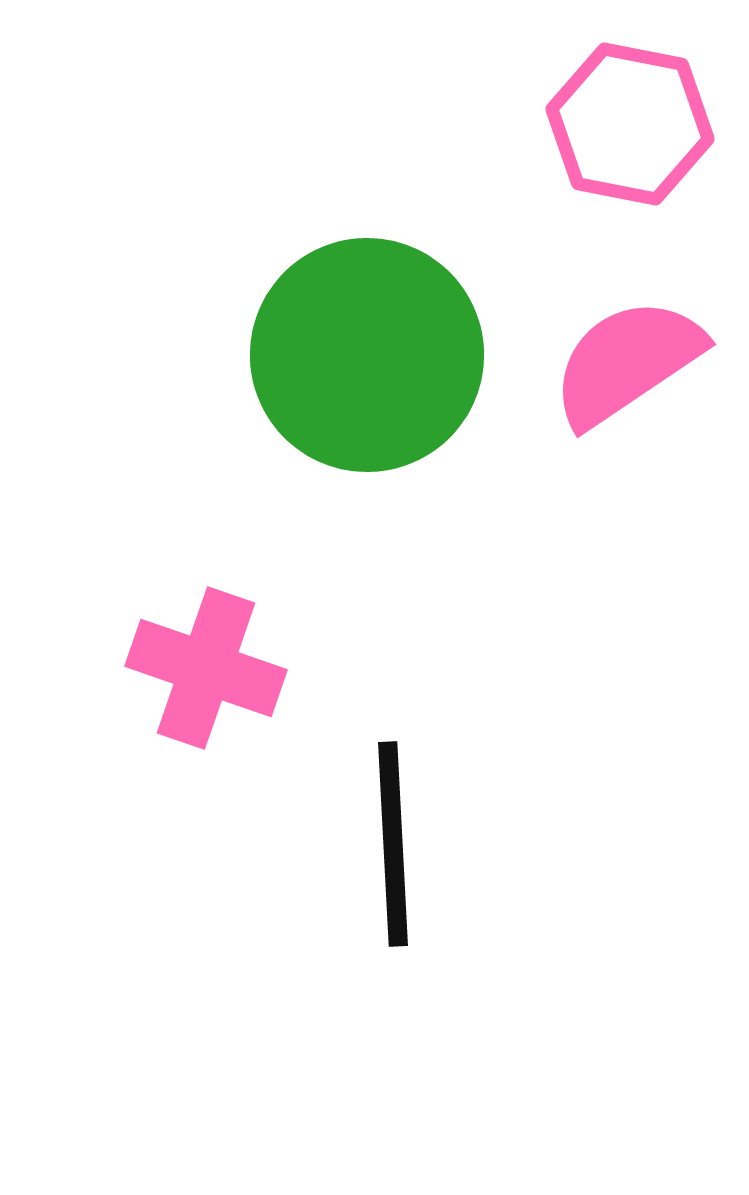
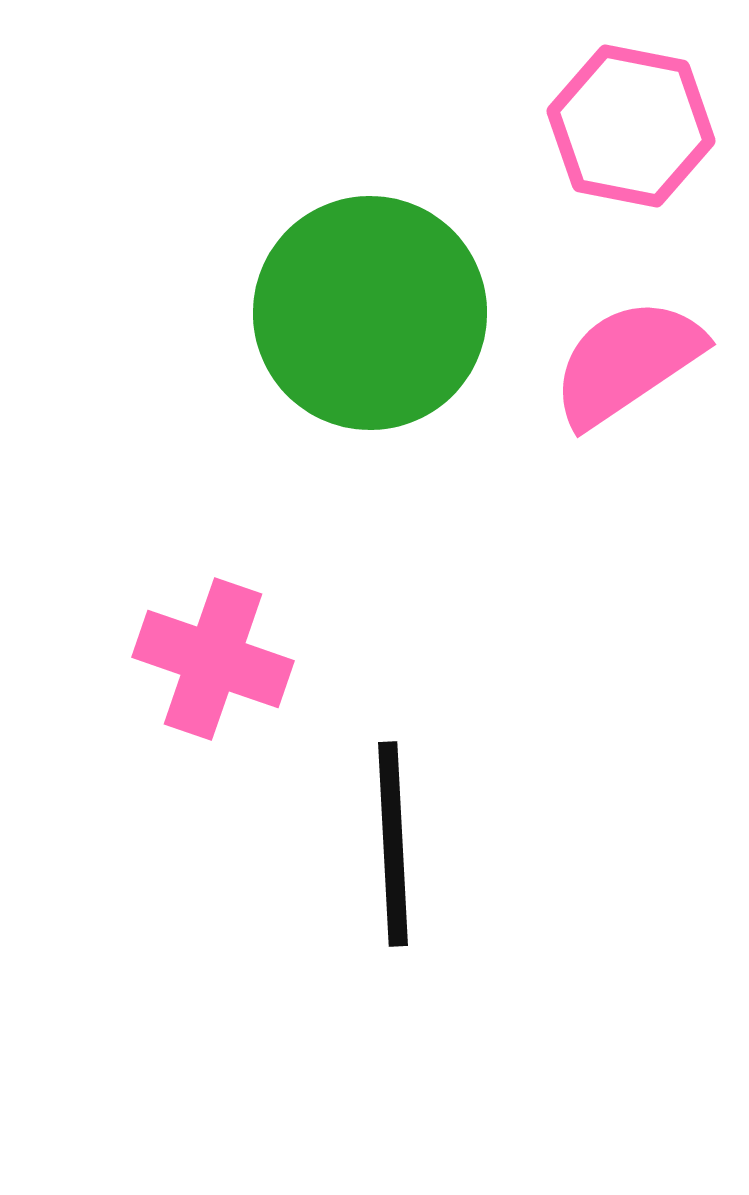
pink hexagon: moved 1 px right, 2 px down
green circle: moved 3 px right, 42 px up
pink cross: moved 7 px right, 9 px up
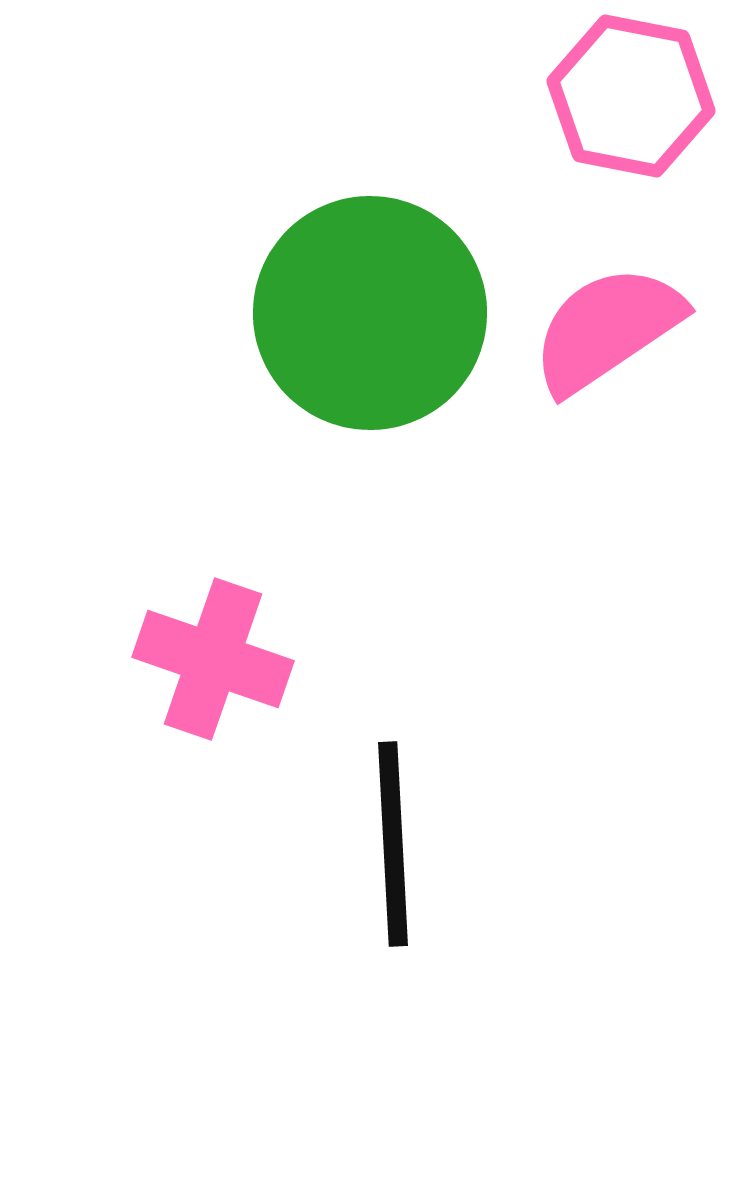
pink hexagon: moved 30 px up
pink semicircle: moved 20 px left, 33 px up
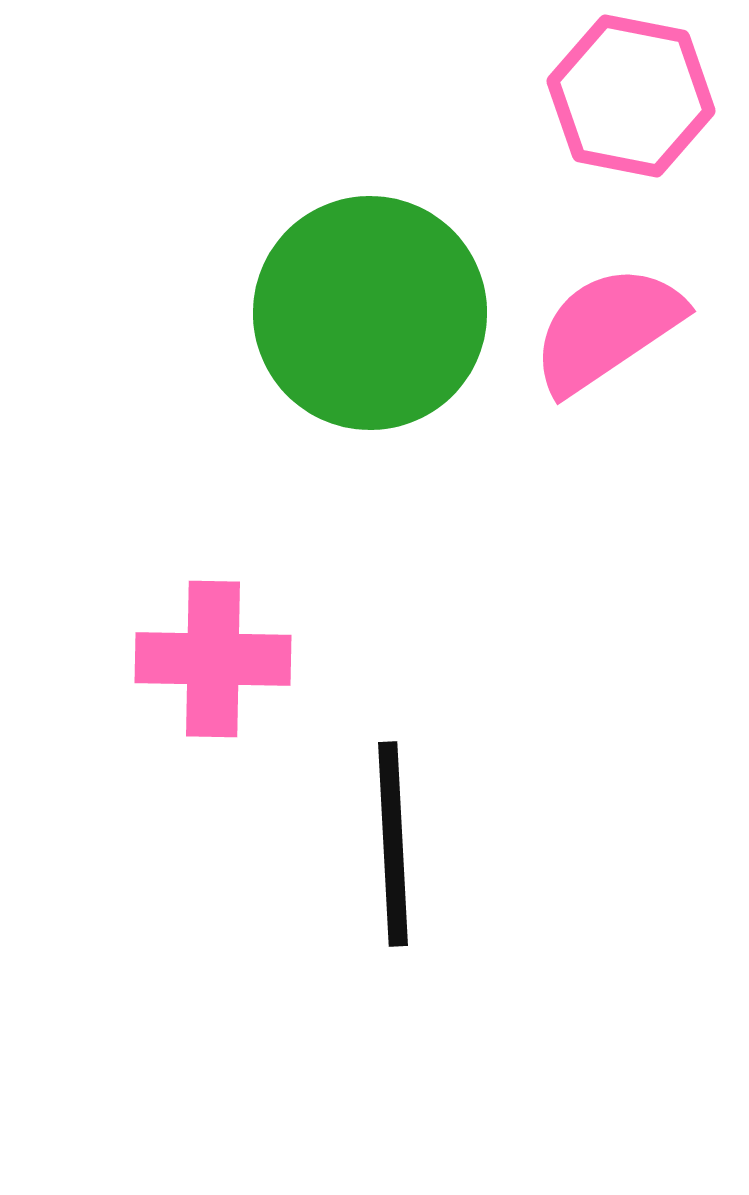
pink cross: rotated 18 degrees counterclockwise
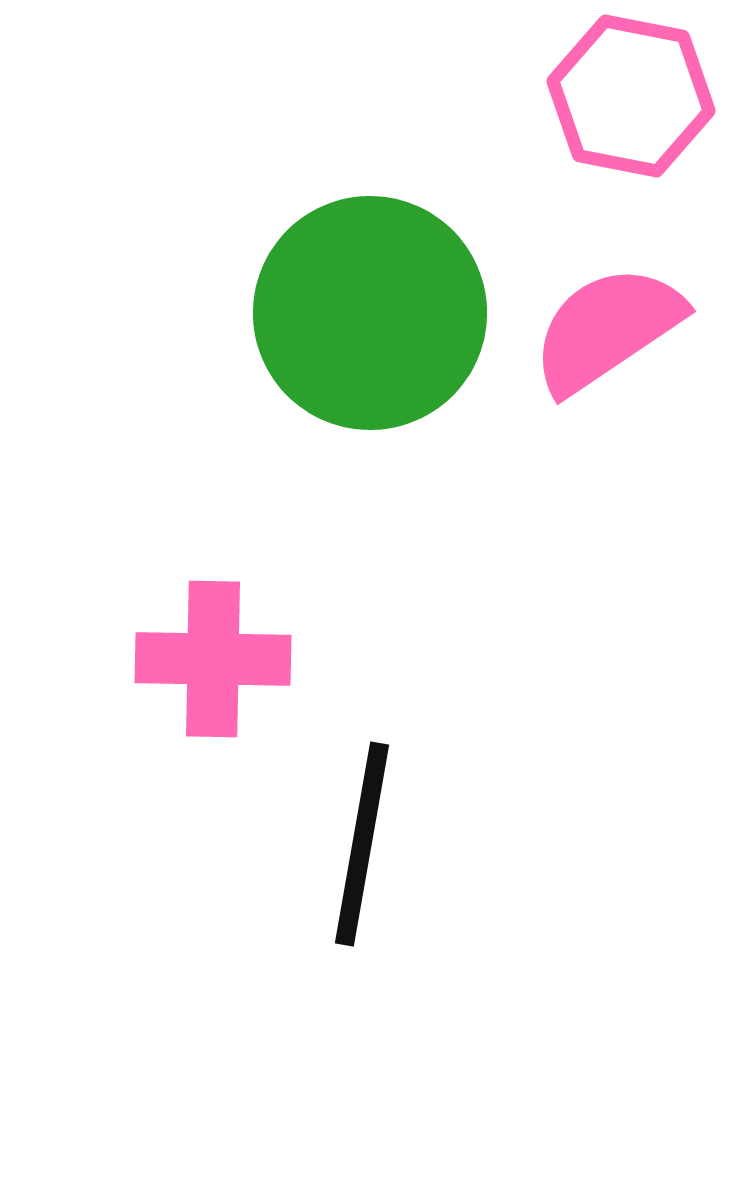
black line: moved 31 px left; rotated 13 degrees clockwise
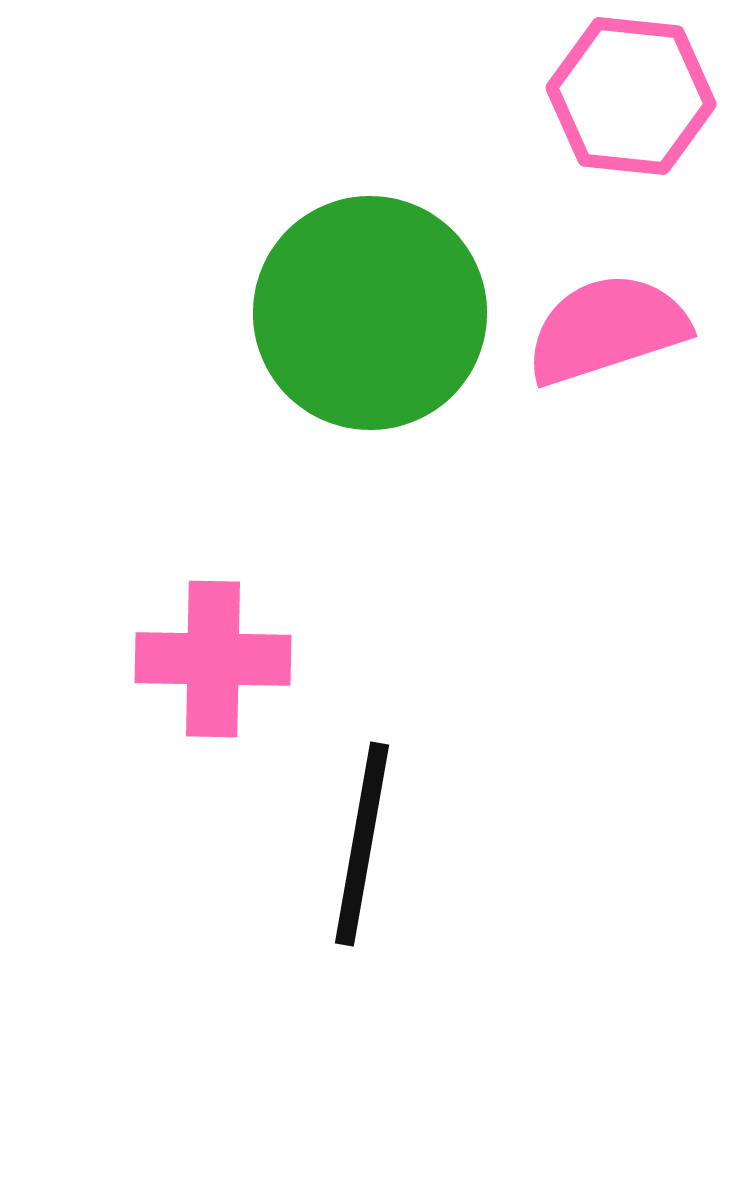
pink hexagon: rotated 5 degrees counterclockwise
pink semicircle: rotated 16 degrees clockwise
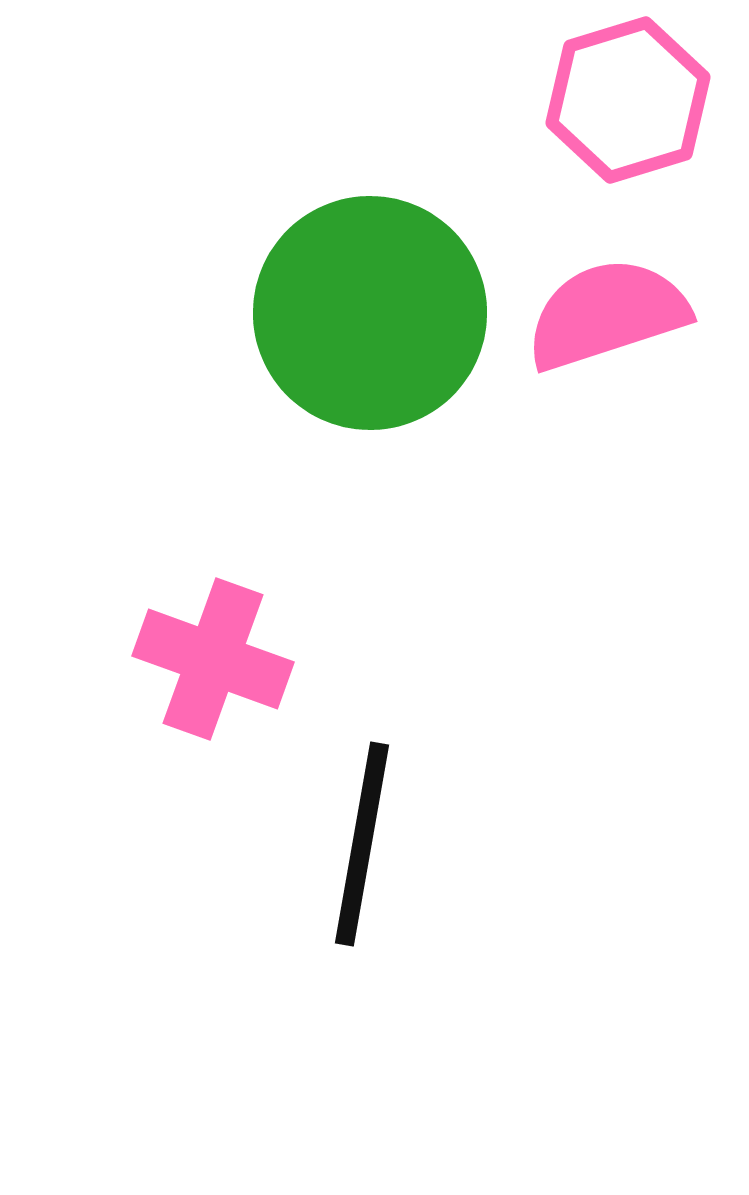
pink hexagon: moved 3 px left, 4 px down; rotated 23 degrees counterclockwise
pink semicircle: moved 15 px up
pink cross: rotated 19 degrees clockwise
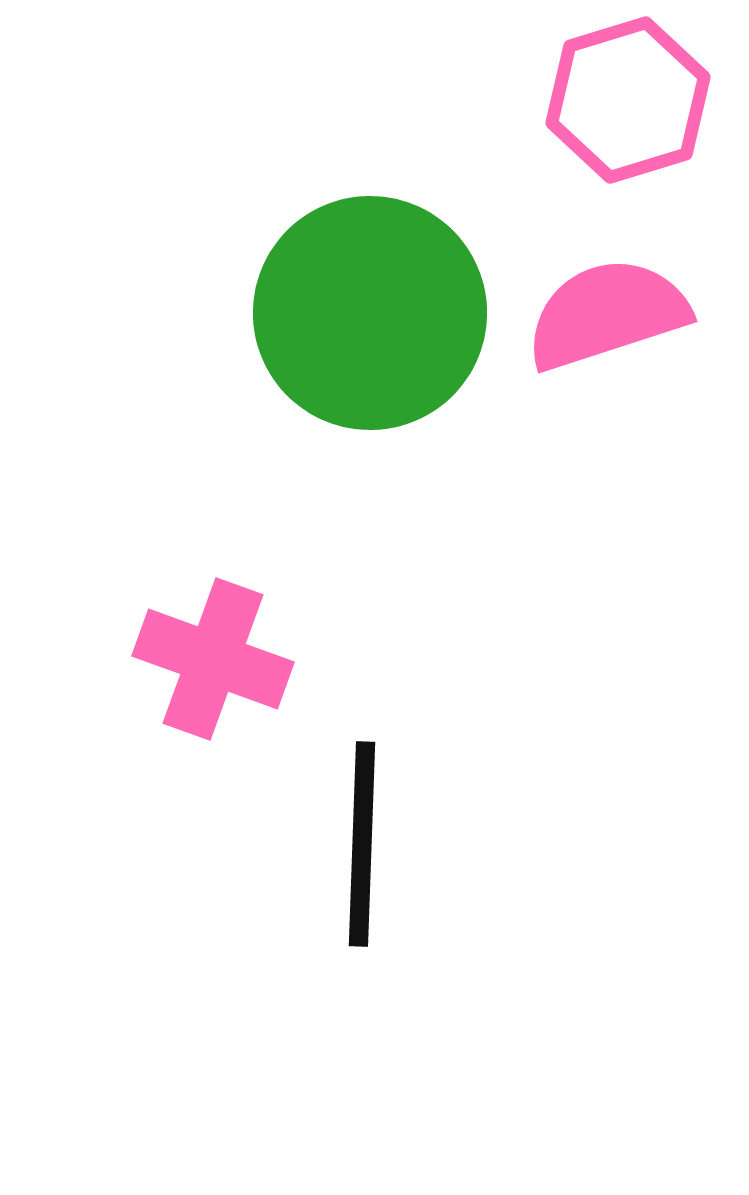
black line: rotated 8 degrees counterclockwise
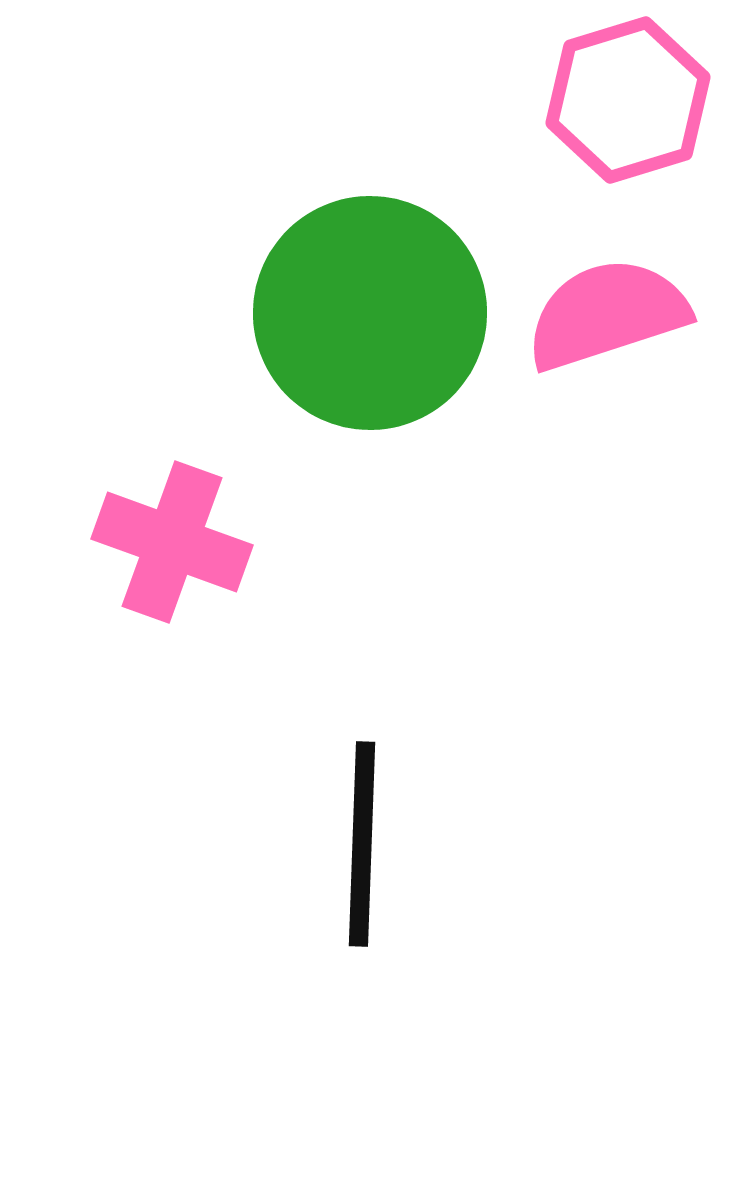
pink cross: moved 41 px left, 117 px up
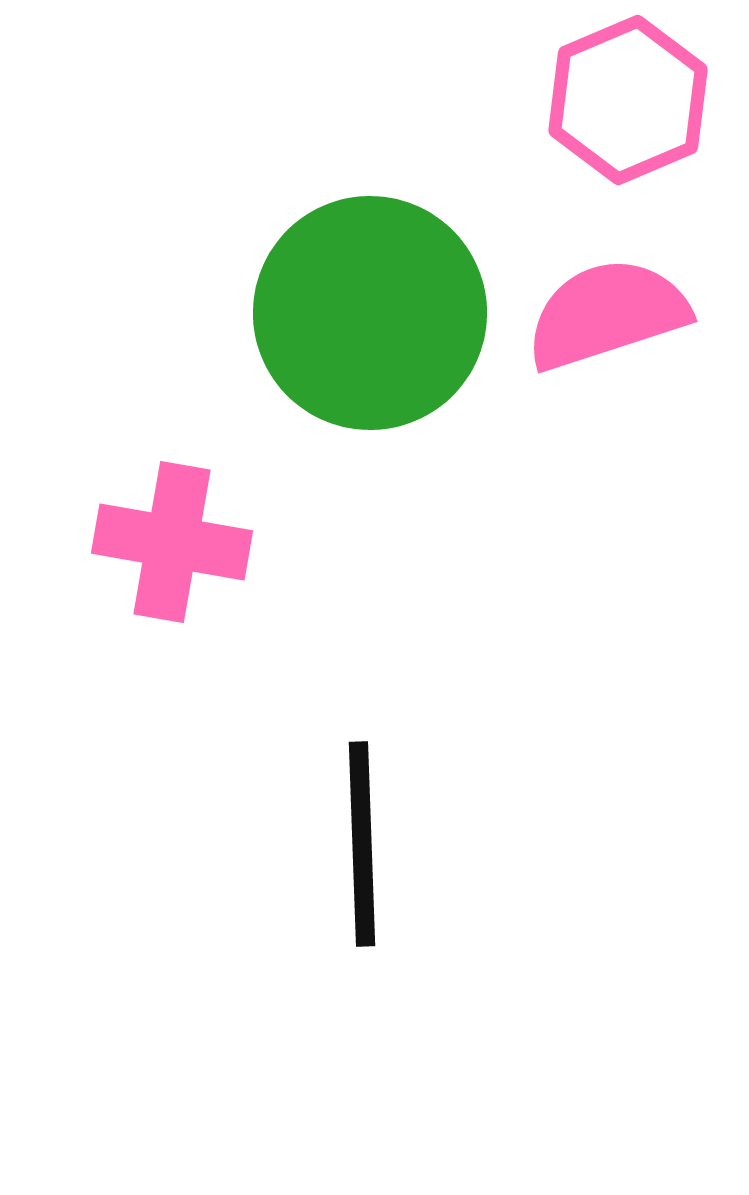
pink hexagon: rotated 6 degrees counterclockwise
pink cross: rotated 10 degrees counterclockwise
black line: rotated 4 degrees counterclockwise
